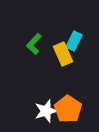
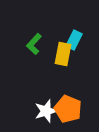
cyan rectangle: moved 1 px up
yellow rectangle: rotated 35 degrees clockwise
orange pentagon: rotated 12 degrees counterclockwise
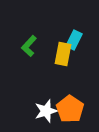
green L-shape: moved 5 px left, 2 px down
orange pentagon: moved 2 px right; rotated 12 degrees clockwise
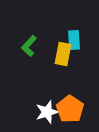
cyan rectangle: rotated 30 degrees counterclockwise
white star: moved 1 px right, 1 px down
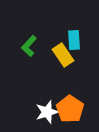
yellow rectangle: moved 1 px down; rotated 45 degrees counterclockwise
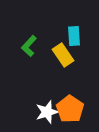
cyan rectangle: moved 4 px up
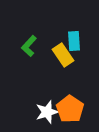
cyan rectangle: moved 5 px down
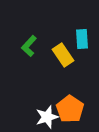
cyan rectangle: moved 8 px right, 2 px up
white star: moved 5 px down
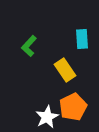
yellow rectangle: moved 2 px right, 15 px down
orange pentagon: moved 3 px right, 2 px up; rotated 12 degrees clockwise
white star: rotated 10 degrees counterclockwise
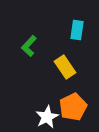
cyan rectangle: moved 5 px left, 9 px up; rotated 12 degrees clockwise
yellow rectangle: moved 3 px up
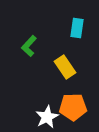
cyan rectangle: moved 2 px up
orange pentagon: rotated 24 degrees clockwise
